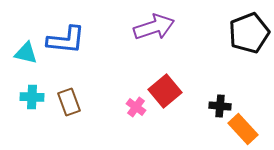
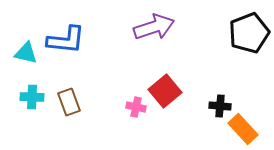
pink cross: rotated 24 degrees counterclockwise
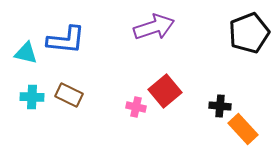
brown rectangle: moved 7 px up; rotated 44 degrees counterclockwise
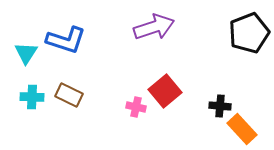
blue L-shape: rotated 12 degrees clockwise
cyan triangle: rotated 50 degrees clockwise
orange rectangle: moved 1 px left
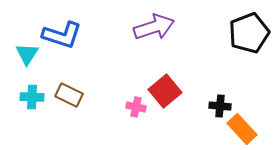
blue L-shape: moved 4 px left, 5 px up
cyan triangle: moved 1 px right, 1 px down
